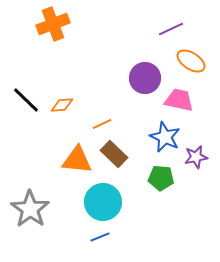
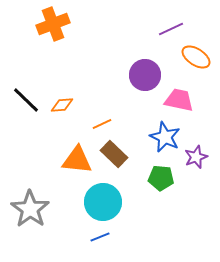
orange ellipse: moved 5 px right, 4 px up
purple circle: moved 3 px up
purple star: rotated 10 degrees counterclockwise
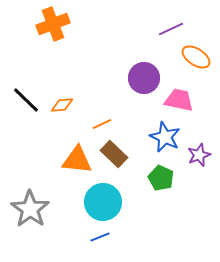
purple circle: moved 1 px left, 3 px down
purple star: moved 3 px right, 2 px up
green pentagon: rotated 20 degrees clockwise
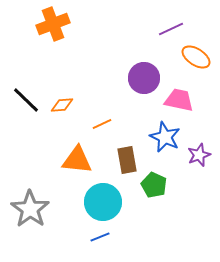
brown rectangle: moved 13 px right, 6 px down; rotated 36 degrees clockwise
green pentagon: moved 7 px left, 7 px down
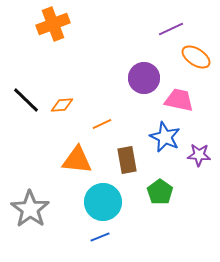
purple star: rotated 25 degrees clockwise
green pentagon: moved 6 px right, 7 px down; rotated 10 degrees clockwise
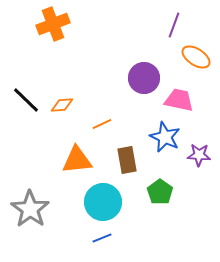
purple line: moved 3 px right, 4 px up; rotated 45 degrees counterclockwise
orange triangle: rotated 12 degrees counterclockwise
blue line: moved 2 px right, 1 px down
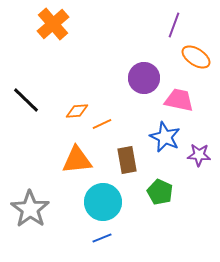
orange cross: rotated 20 degrees counterclockwise
orange diamond: moved 15 px right, 6 px down
green pentagon: rotated 10 degrees counterclockwise
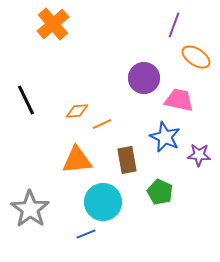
black line: rotated 20 degrees clockwise
blue line: moved 16 px left, 4 px up
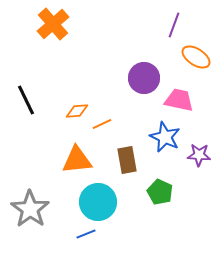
cyan circle: moved 5 px left
